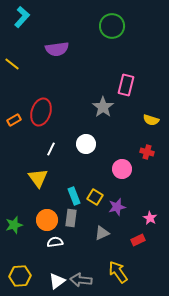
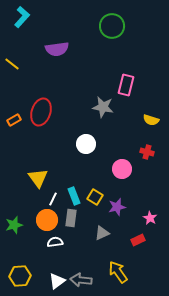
gray star: rotated 25 degrees counterclockwise
white line: moved 2 px right, 50 px down
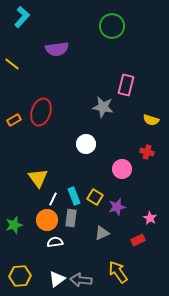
white triangle: moved 2 px up
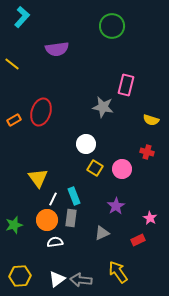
yellow square: moved 29 px up
purple star: moved 1 px left, 1 px up; rotated 18 degrees counterclockwise
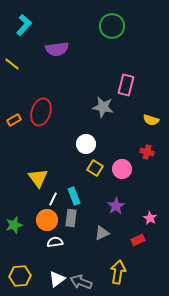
cyan L-shape: moved 2 px right, 8 px down
yellow arrow: rotated 45 degrees clockwise
gray arrow: moved 2 px down; rotated 15 degrees clockwise
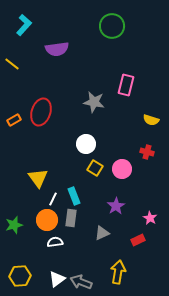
gray star: moved 9 px left, 5 px up
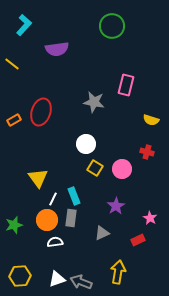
white triangle: rotated 18 degrees clockwise
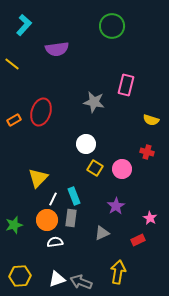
yellow triangle: rotated 20 degrees clockwise
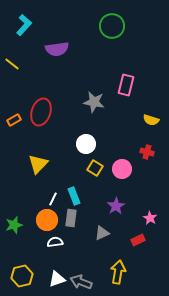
yellow triangle: moved 14 px up
yellow hexagon: moved 2 px right; rotated 10 degrees counterclockwise
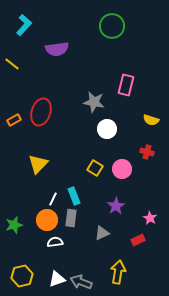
white circle: moved 21 px right, 15 px up
